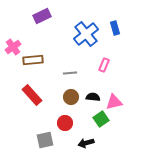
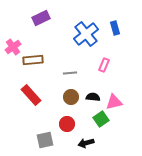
purple rectangle: moved 1 px left, 2 px down
red rectangle: moved 1 px left
red circle: moved 2 px right, 1 px down
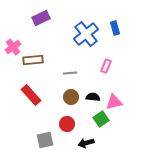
pink rectangle: moved 2 px right, 1 px down
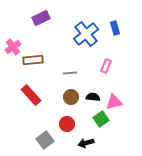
gray square: rotated 24 degrees counterclockwise
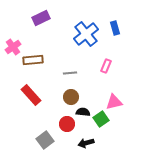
black semicircle: moved 10 px left, 15 px down
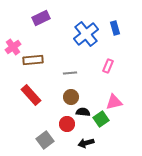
pink rectangle: moved 2 px right
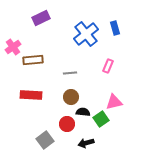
red rectangle: rotated 45 degrees counterclockwise
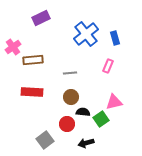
blue rectangle: moved 10 px down
red rectangle: moved 1 px right, 3 px up
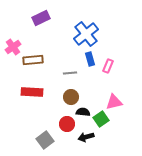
blue rectangle: moved 25 px left, 21 px down
black arrow: moved 6 px up
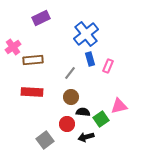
gray line: rotated 48 degrees counterclockwise
pink triangle: moved 5 px right, 4 px down
